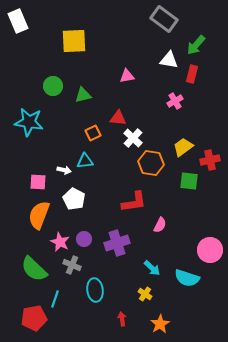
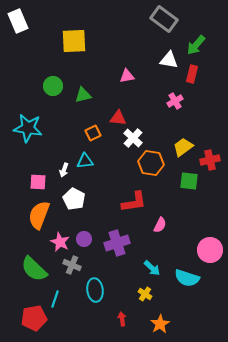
cyan star: moved 1 px left, 6 px down
white arrow: rotated 96 degrees clockwise
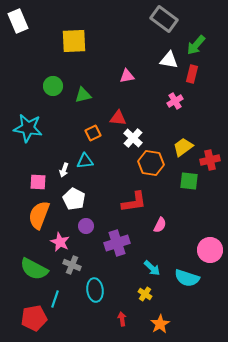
purple circle: moved 2 px right, 13 px up
green semicircle: rotated 16 degrees counterclockwise
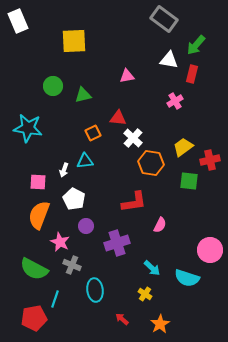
red arrow: rotated 40 degrees counterclockwise
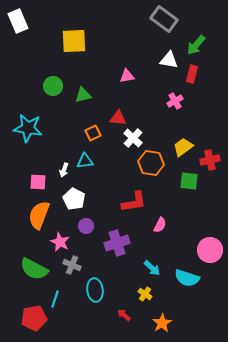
red arrow: moved 2 px right, 4 px up
orange star: moved 2 px right, 1 px up
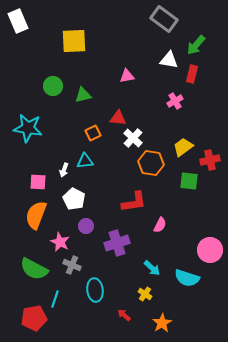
orange semicircle: moved 3 px left
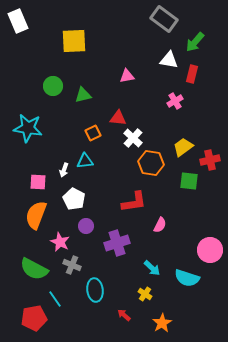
green arrow: moved 1 px left, 3 px up
cyan line: rotated 54 degrees counterclockwise
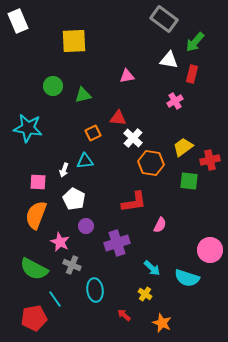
orange star: rotated 18 degrees counterclockwise
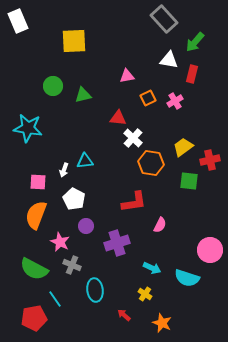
gray rectangle: rotated 12 degrees clockwise
orange square: moved 55 px right, 35 px up
cyan arrow: rotated 18 degrees counterclockwise
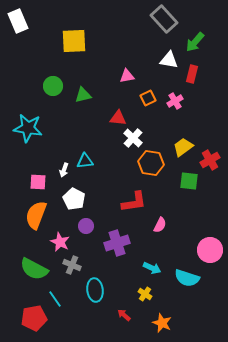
red cross: rotated 18 degrees counterclockwise
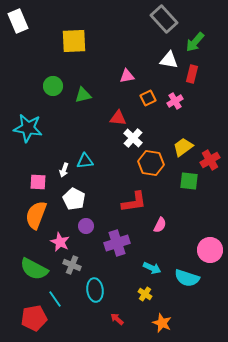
red arrow: moved 7 px left, 4 px down
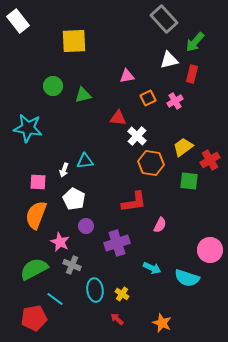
white rectangle: rotated 15 degrees counterclockwise
white triangle: rotated 24 degrees counterclockwise
white cross: moved 4 px right, 2 px up
green semicircle: rotated 124 degrees clockwise
yellow cross: moved 23 px left
cyan line: rotated 18 degrees counterclockwise
